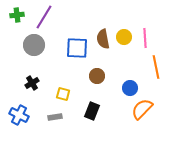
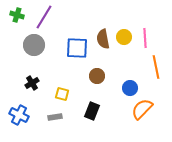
green cross: rotated 24 degrees clockwise
yellow square: moved 1 px left
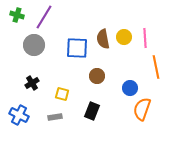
orange semicircle: rotated 25 degrees counterclockwise
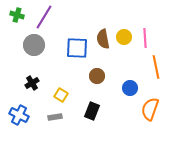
yellow square: moved 1 px left, 1 px down; rotated 16 degrees clockwise
orange semicircle: moved 8 px right
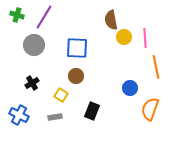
brown semicircle: moved 8 px right, 19 px up
brown circle: moved 21 px left
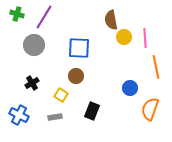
green cross: moved 1 px up
blue square: moved 2 px right
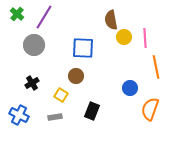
green cross: rotated 24 degrees clockwise
blue square: moved 4 px right
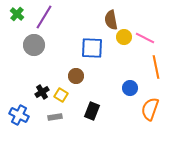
pink line: rotated 60 degrees counterclockwise
blue square: moved 9 px right
black cross: moved 10 px right, 9 px down
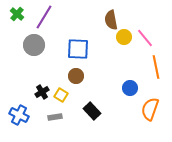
pink line: rotated 24 degrees clockwise
blue square: moved 14 px left, 1 px down
black rectangle: rotated 66 degrees counterclockwise
